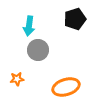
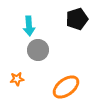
black pentagon: moved 2 px right
cyan arrow: rotated 12 degrees counterclockwise
orange ellipse: rotated 20 degrees counterclockwise
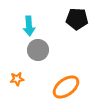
black pentagon: rotated 20 degrees clockwise
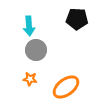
gray circle: moved 2 px left
orange star: moved 13 px right; rotated 16 degrees clockwise
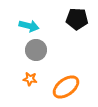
cyan arrow: rotated 72 degrees counterclockwise
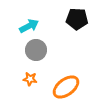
cyan arrow: rotated 42 degrees counterclockwise
